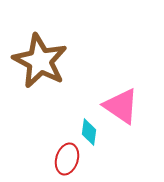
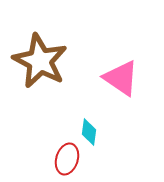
pink triangle: moved 28 px up
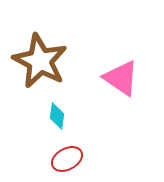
cyan diamond: moved 32 px left, 16 px up
red ellipse: rotated 44 degrees clockwise
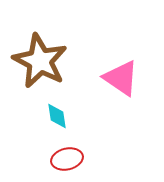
cyan diamond: rotated 16 degrees counterclockwise
red ellipse: rotated 16 degrees clockwise
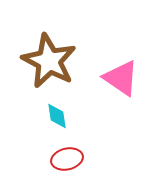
brown star: moved 9 px right
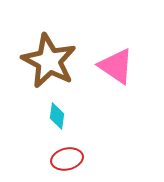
pink triangle: moved 5 px left, 12 px up
cyan diamond: rotated 16 degrees clockwise
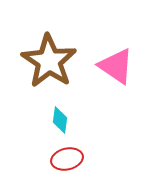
brown star: rotated 6 degrees clockwise
cyan diamond: moved 3 px right, 4 px down
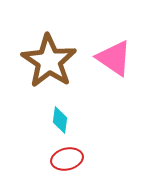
pink triangle: moved 2 px left, 8 px up
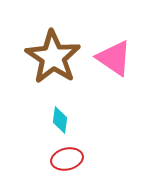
brown star: moved 4 px right, 4 px up
